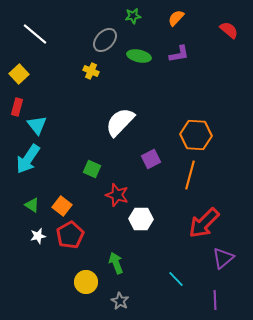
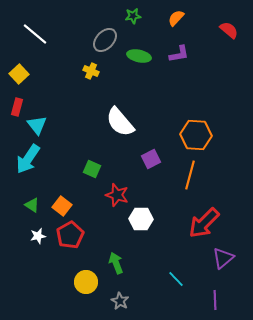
white semicircle: rotated 84 degrees counterclockwise
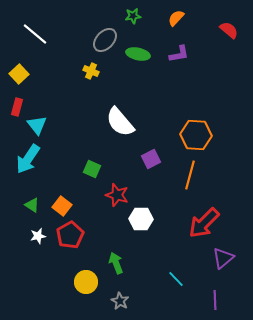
green ellipse: moved 1 px left, 2 px up
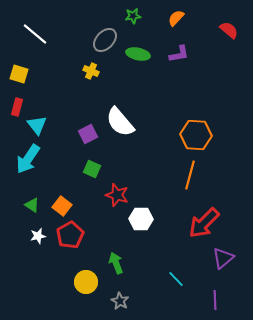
yellow square: rotated 30 degrees counterclockwise
purple square: moved 63 px left, 25 px up
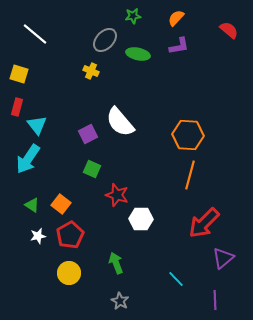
purple L-shape: moved 8 px up
orange hexagon: moved 8 px left
orange square: moved 1 px left, 2 px up
yellow circle: moved 17 px left, 9 px up
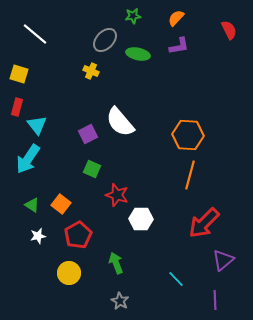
red semicircle: rotated 24 degrees clockwise
red pentagon: moved 8 px right
purple triangle: moved 2 px down
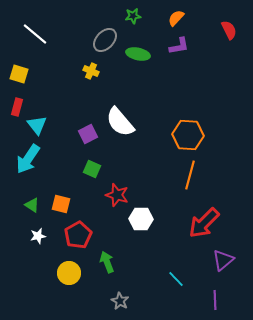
orange square: rotated 24 degrees counterclockwise
green arrow: moved 9 px left, 1 px up
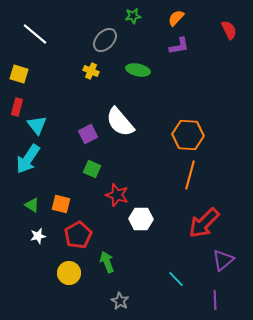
green ellipse: moved 16 px down
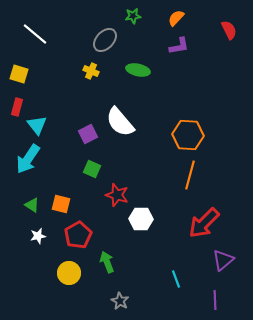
cyan line: rotated 24 degrees clockwise
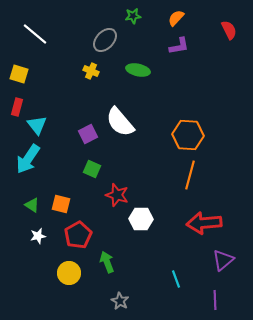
red arrow: rotated 40 degrees clockwise
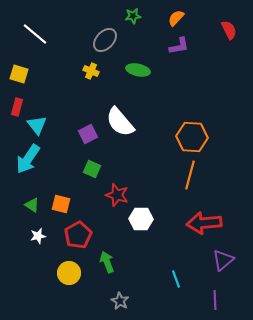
orange hexagon: moved 4 px right, 2 px down
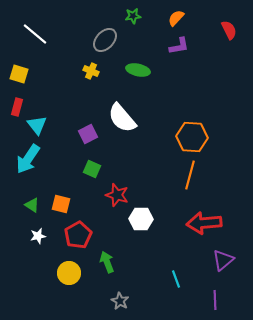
white semicircle: moved 2 px right, 4 px up
